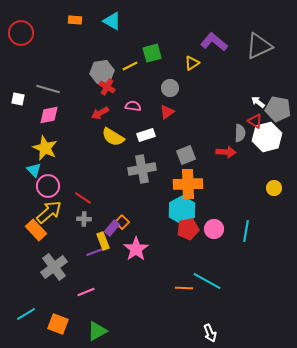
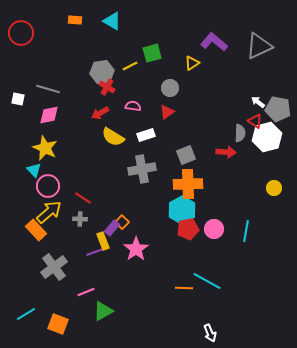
gray cross at (84, 219): moved 4 px left
green triangle at (97, 331): moved 6 px right, 20 px up
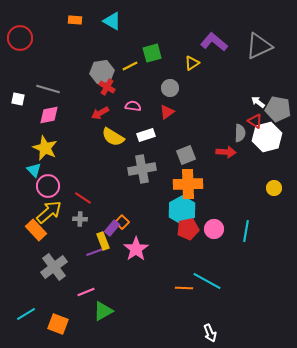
red circle at (21, 33): moved 1 px left, 5 px down
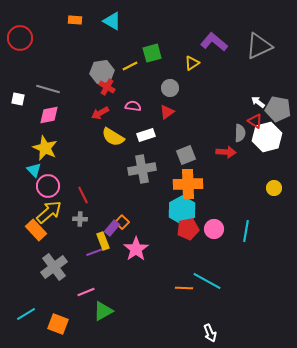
red line at (83, 198): moved 3 px up; rotated 30 degrees clockwise
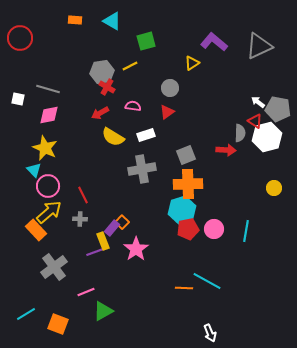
green square at (152, 53): moved 6 px left, 12 px up
red arrow at (226, 152): moved 2 px up
cyan hexagon at (182, 210): rotated 12 degrees clockwise
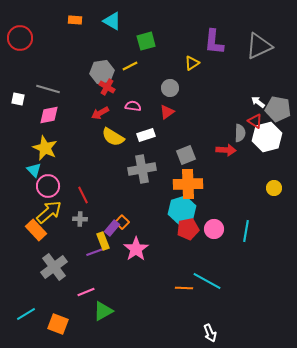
purple L-shape at (214, 42): rotated 124 degrees counterclockwise
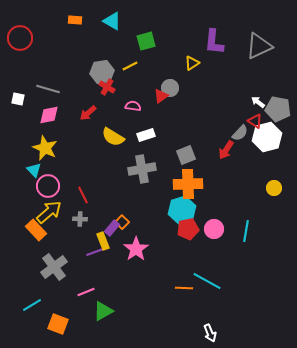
red triangle at (167, 112): moved 6 px left, 16 px up
red arrow at (100, 113): moved 12 px left; rotated 12 degrees counterclockwise
gray semicircle at (240, 133): rotated 42 degrees clockwise
red arrow at (226, 150): rotated 120 degrees clockwise
cyan line at (26, 314): moved 6 px right, 9 px up
